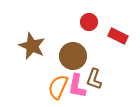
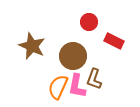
red rectangle: moved 4 px left, 5 px down
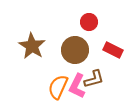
red rectangle: moved 1 px left, 9 px down
brown star: rotated 8 degrees clockwise
brown circle: moved 2 px right, 6 px up
brown L-shape: rotated 125 degrees counterclockwise
pink L-shape: rotated 15 degrees clockwise
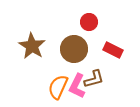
brown circle: moved 1 px left, 1 px up
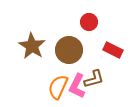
brown circle: moved 5 px left, 1 px down
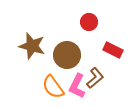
brown star: rotated 16 degrees counterclockwise
brown circle: moved 2 px left, 5 px down
brown L-shape: moved 1 px right, 1 px up; rotated 25 degrees counterclockwise
orange semicircle: moved 5 px left; rotated 60 degrees counterclockwise
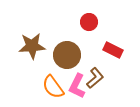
brown star: rotated 20 degrees counterclockwise
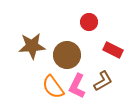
brown L-shape: moved 8 px right, 3 px down; rotated 10 degrees clockwise
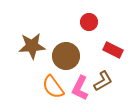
brown circle: moved 1 px left, 1 px down
pink L-shape: moved 3 px right, 2 px down
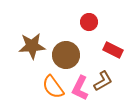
brown circle: moved 1 px up
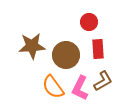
red rectangle: moved 15 px left, 1 px up; rotated 60 degrees clockwise
